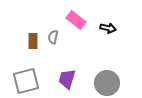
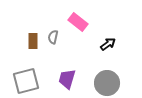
pink rectangle: moved 2 px right, 2 px down
black arrow: moved 16 px down; rotated 49 degrees counterclockwise
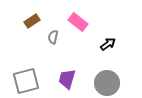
brown rectangle: moved 1 px left, 20 px up; rotated 56 degrees clockwise
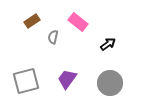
purple trapezoid: rotated 20 degrees clockwise
gray circle: moved 3 px right
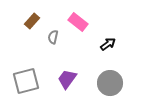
brown rectangle: rotated 14 degrees counterclockwise
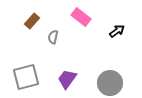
pink rectangle: moved 3 px right, 5 px up
black arrow: moved 9 px right, 13 px up
gray square: moved 4 px up
